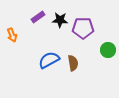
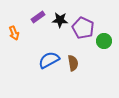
purple pentagon: rotated 25 degrees clockwise
orange arrow: moved 2 px right, 2 px up
green circle: moved 4 px left, 9 px up
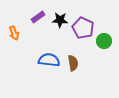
blue semicircle: rotated 35 degrees clockwise
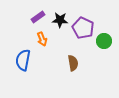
orange arrow: moved 28 px right, 6 px down
blue semicircle: moved 26 px left; rotated 85 degrees counterclockwise
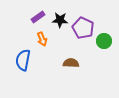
brown semicircle: moved 2 px left; rotated 77 degrees counterclockwise
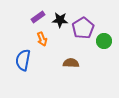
purple pentagon: rotated 15 degrees clockwise
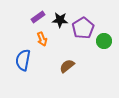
brown semicircle: moved 4 px left, 3 px down; rotated 42 degrees counterclockwise
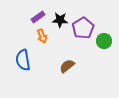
orange arrow: moved 3 px up
blue semicircle: rotated 20 degrees counterclockwise
